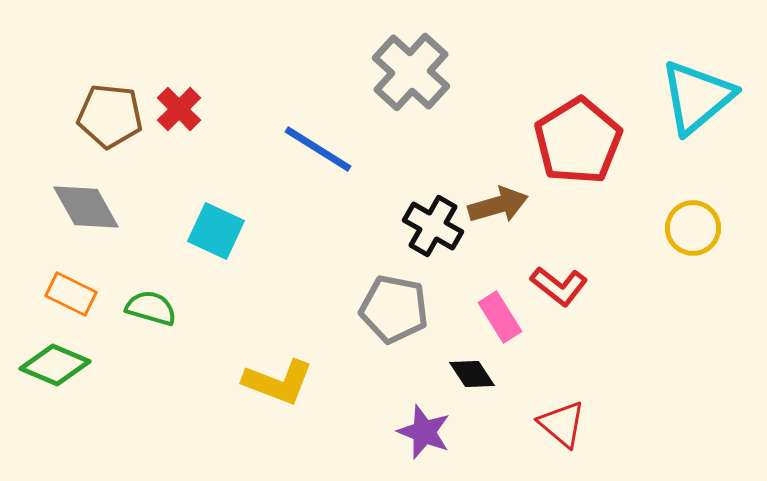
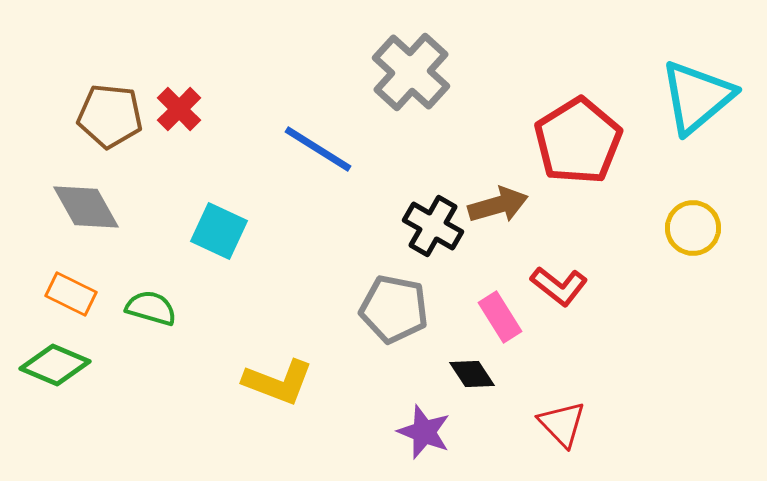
cyan square: moved 3 px right
red triangle: rotated 6 degrees clockwise
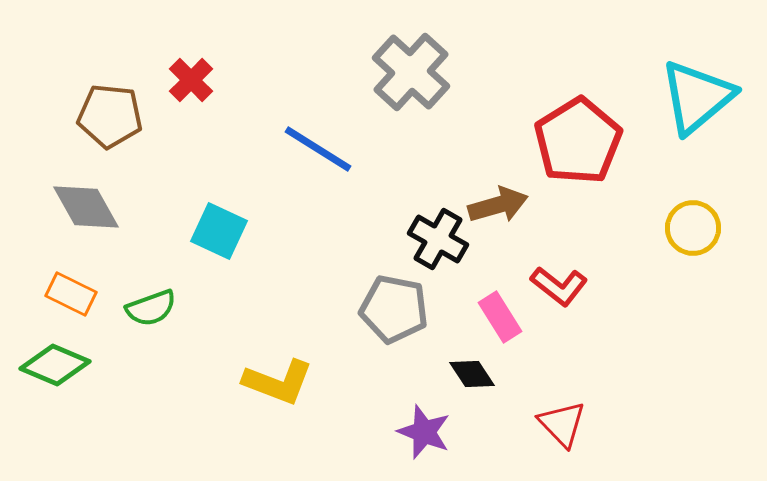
red cross: moved 12 px right, 29 px up
black cross: moved 5 px right, 13 px down
green semicircle: rotated 144 degrees clockwise
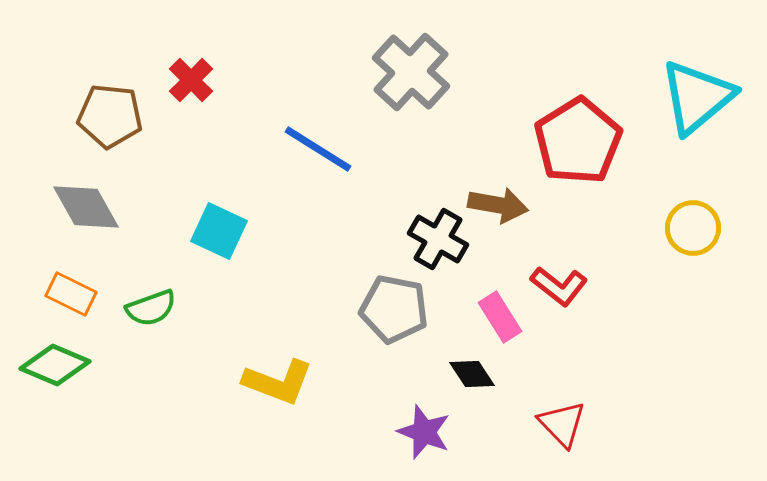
brown arrow: rotated 26 degrees clockwise
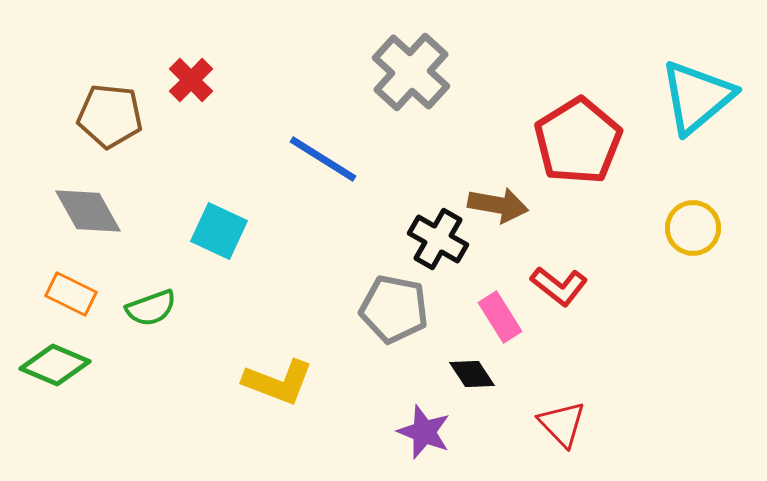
blue line: moved 5 px right, 10 px down
gray diamond: moved 2 px right, 4 px down
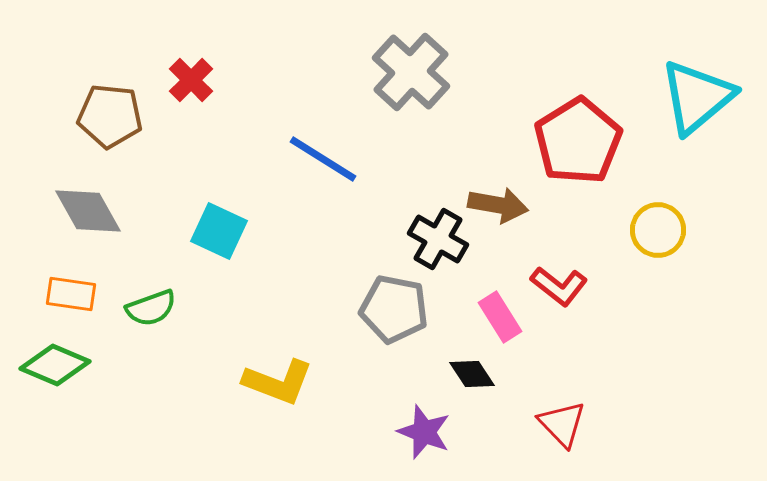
yellow circle: moved 35 px left, 2 px down
orange rectangle: rotated 18 degrees counterclockwise
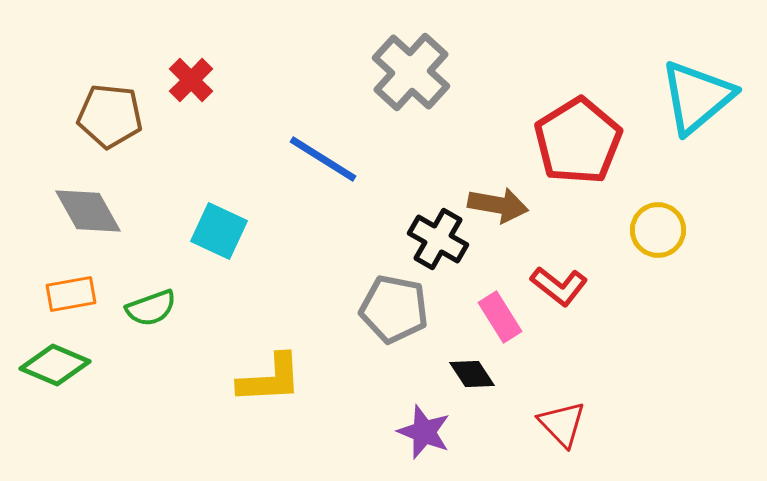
orange rectangle: rotated 18 degrees counterclockwise
yellow L-shape: moved 8 px left, 3 px up; rotated 24 degrees counterclockwise
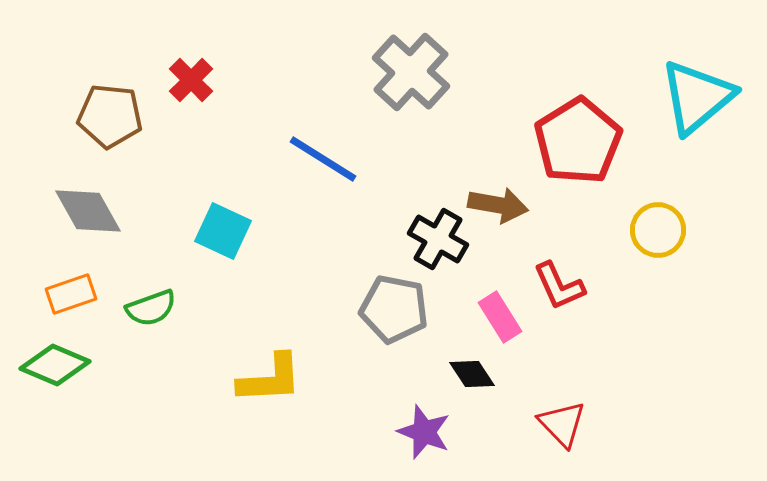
cyan square: moved 4 px right
red L-shape: rotated 28 degrees clockwise
orange rectangle: rotated 9 degrees counterclockwise
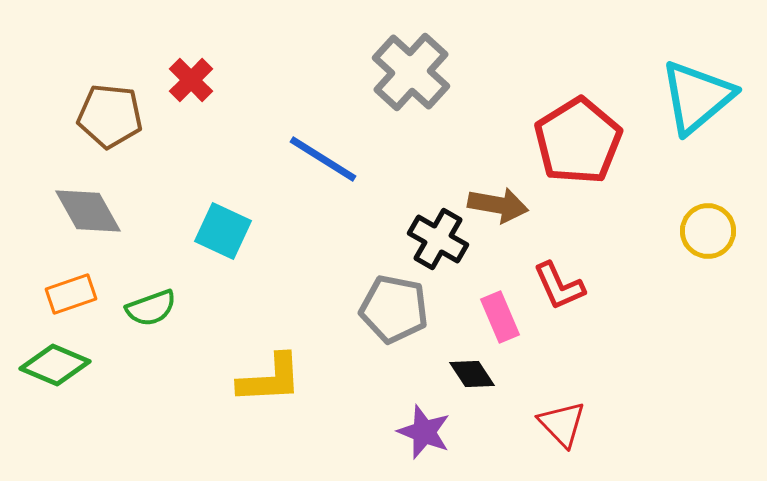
yellow circle: moved 50 px right, 1 px down
pink rectangle: rotated 9 degrees clockwise
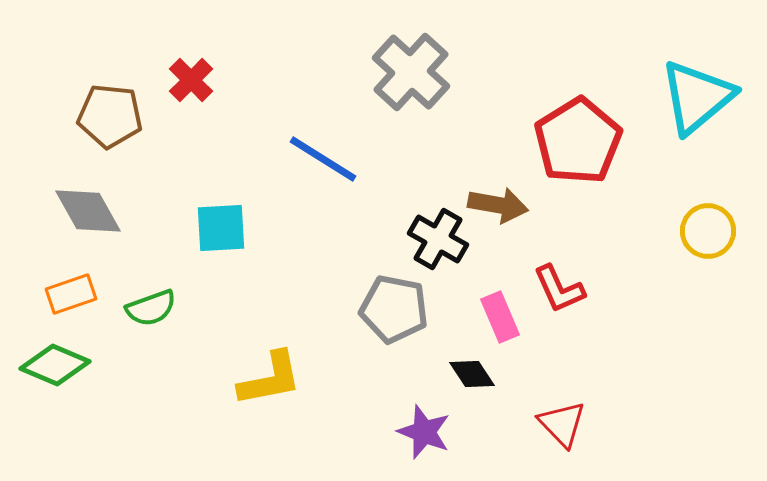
cyan square: moved 2 px left, 3 px up; rotated 28 degrees counterclockwise
red L-shape: moved 3 px down
yellow L-shape: rotated 8 degrees counterclockwise
